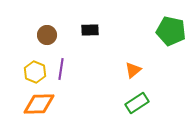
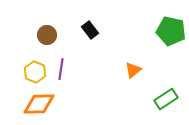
black rectangle: rotated 54 degrees clockwise
green rectangle: moved 29 px right, 4 px up
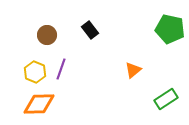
green pentagon: moved 1 px left, 2 px up
purple line: rotated 10 degrees clockwise
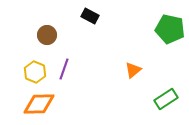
black rectangle: moved 14 px up; rotated 24 degrees counterclockwise
purple line: moved 3 px right
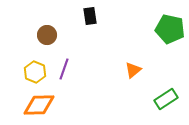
black rectangle: rotated 54 degrees clockwise
orange diamond: moved 1 px down
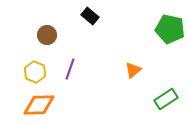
black rectangle: rotated 42 degrees counterclockwise
purple line: moved 6 px right
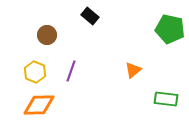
purple line: moved 1 px right, 2 px down
green rectangle: rotated 40 degrees clockwise
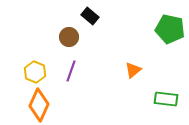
brown circle: moved 22 px right, 2 px down
orange diamond: rotated 64 degrees counterclockwise
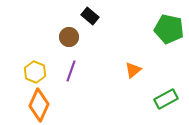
green pentagon: moved 1 px left
green rectangle: rotated 35 degrees counterclockwise
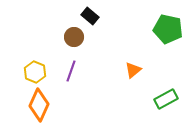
green pentagon: moved 1 px left
brown circle: moved 5 px right
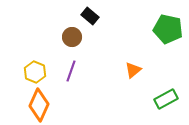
brown circle: moved 2 px left
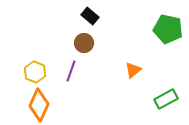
brown circle: moved 12 px right, 6 px down
